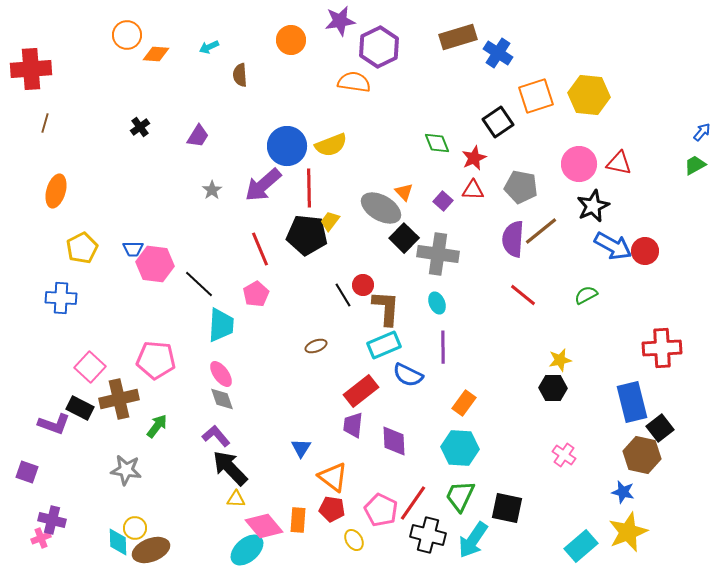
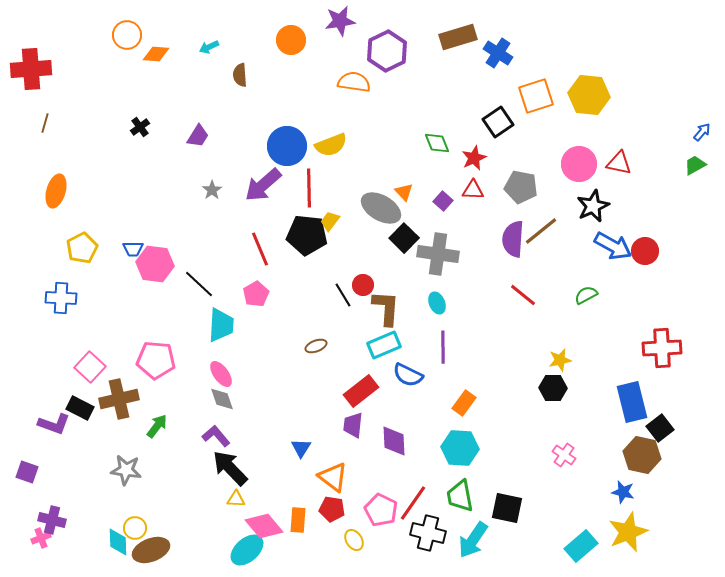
purple hexagon at (379, 47): moved 8 px right, 4 px down
green trapezoid at (460, 496): rotated 36 degrees counterclockwise
black cross at (428, 535): moved 2 px up
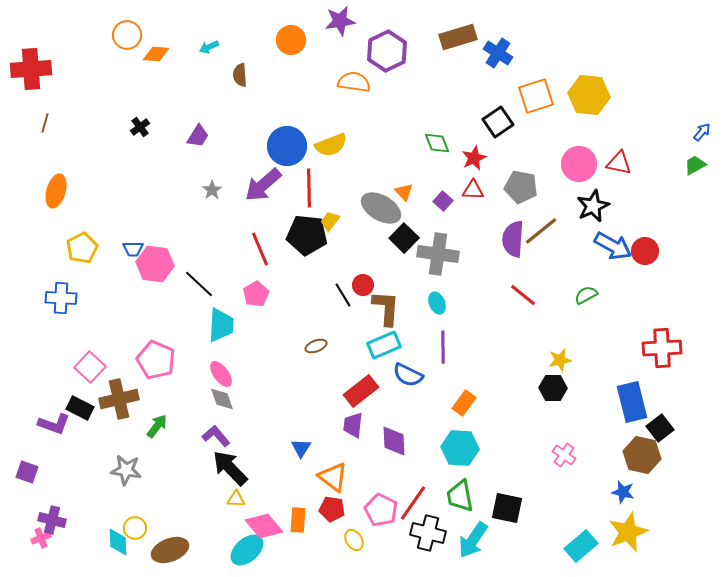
pink pentagon at (156, 360): rotated 18 degrees clockwise
brown ellipse at (151, 550): moved 19 px right
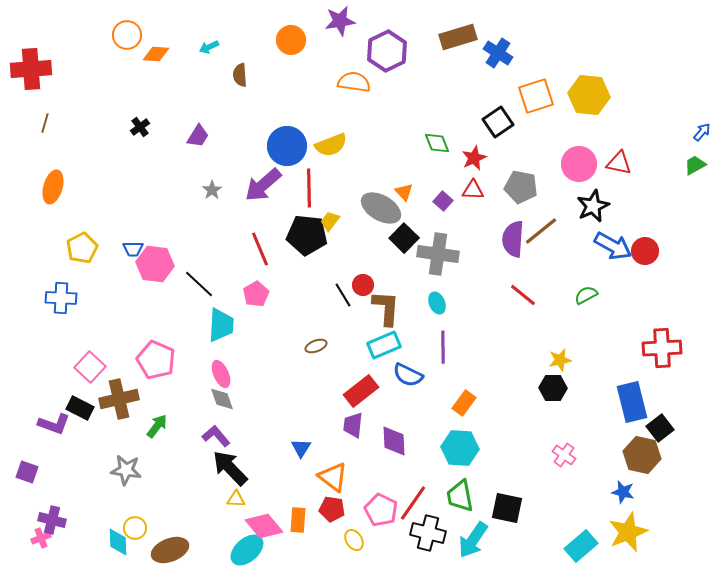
orange ellipse at (56, 191): moved 3 px left, 4 px up
pink ellipse at (221, 374): rotated 12 degrees clockwise
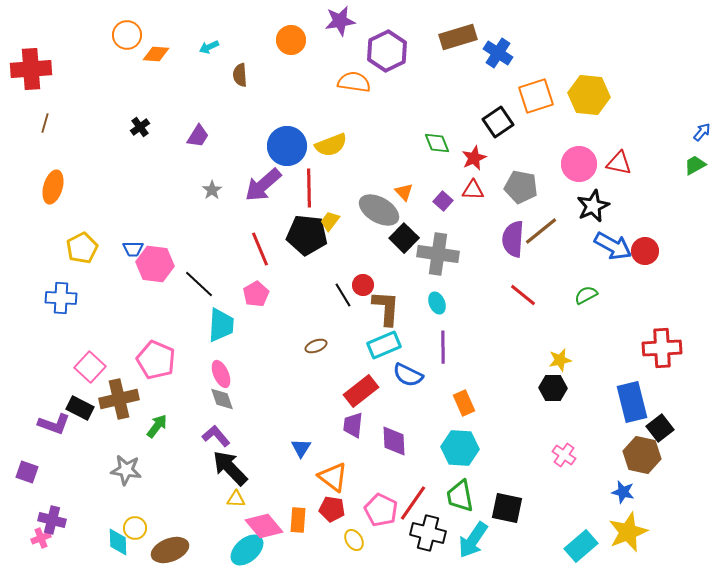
gray ellipse at (381, 208): moved 2 px left, 2 px down
orange rectangle at (464, 403): rotated 60 degrees counterclockwise
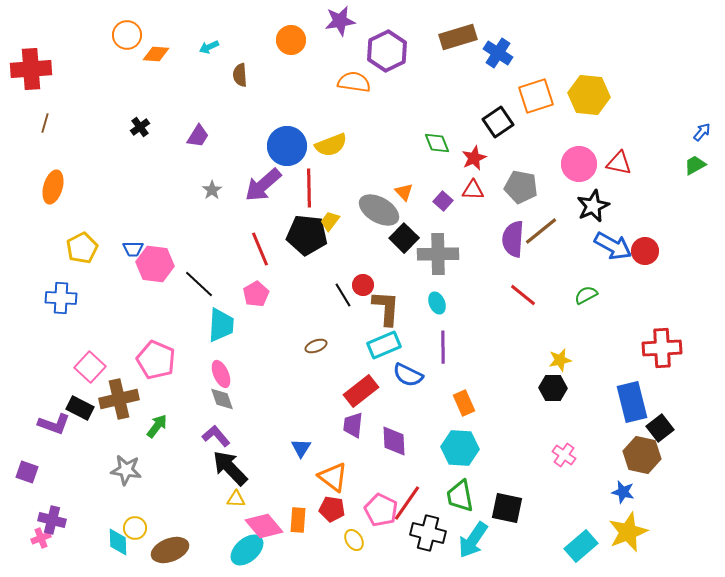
gray cross at (438, 254): rotated 9 degrees counterclockwise
red line at (413, 503): moved 6 px left
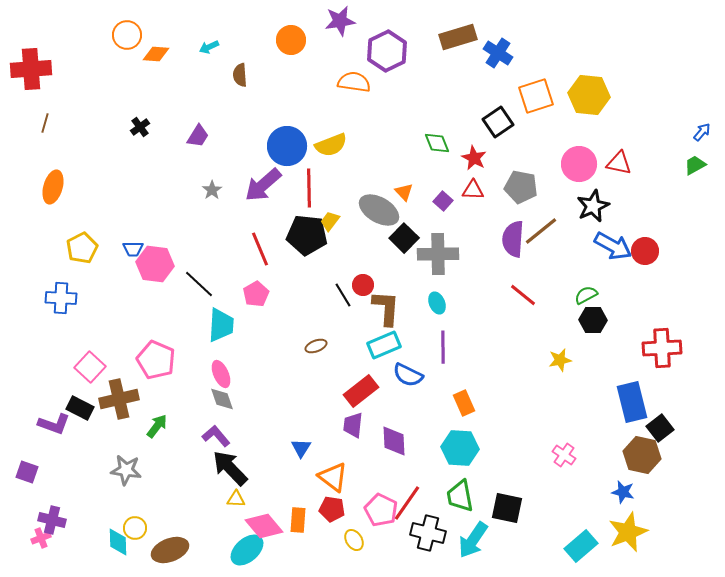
red star at (474, 158): rotated 20 degrees counterclockwise
black hexagon at (553, 388): moved 40 px right, 68 px up
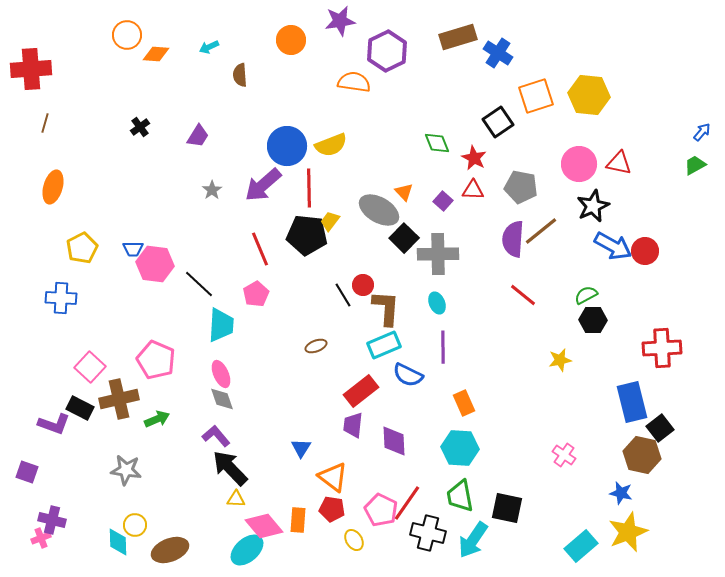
green arrow at (157, 426): moved 7 px up; rotated 30 degrees clockwise
blue star at (623, 492): moved 2 px left, 1 px down
yellow circle at (135, 528): moved 3 px up
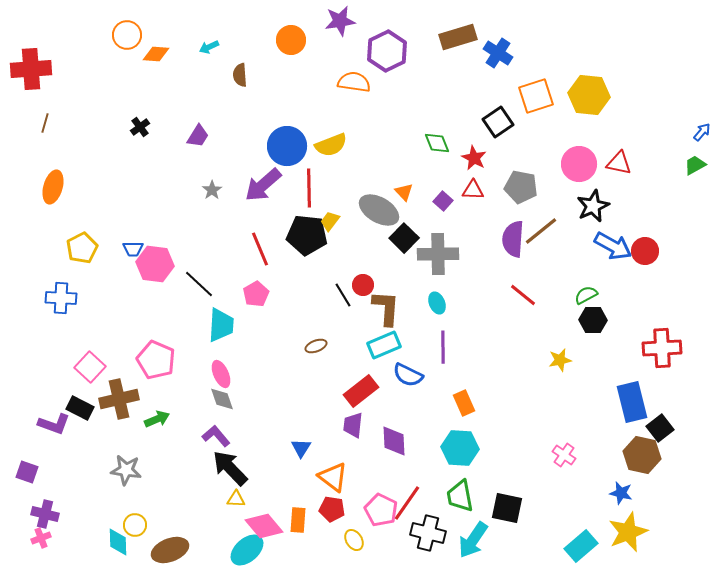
purple cross at (52, 520): moved 7 px left, 6 px up
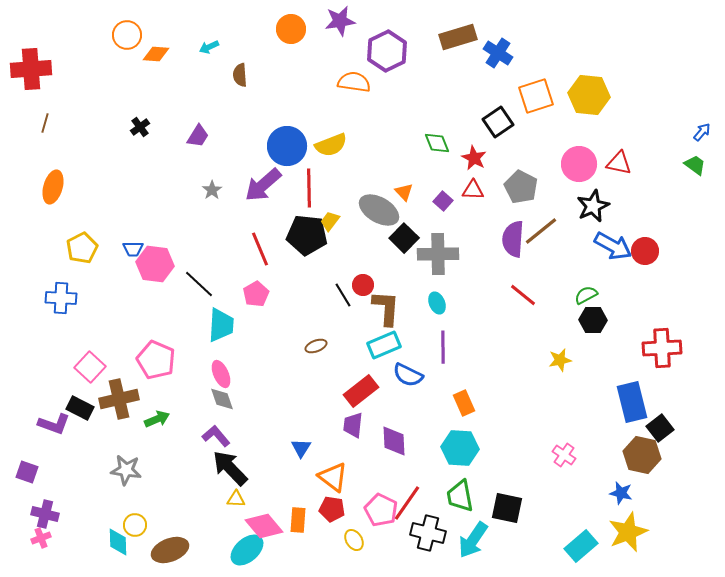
orange circle at (291, 40): moved 11 px up
green trapezoid at (695, 165): rotated 65 degrees clockwise
gray pentagon at (521, 187): rotated 16 degrees clockwise
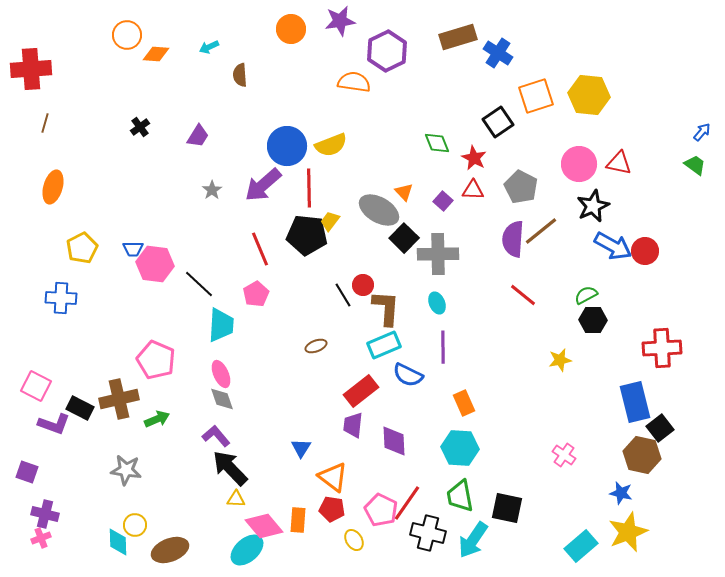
pink square at (90, 367): moved 54 px left, 19 px down; rotated 16 degrees counterclockwise
blue rectangle at (632, 402): moved 3 px right
